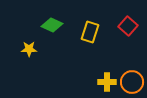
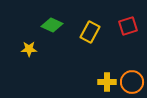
red square: rotated 30 degrees clockwise
yellow rectangle: rotated 10 degrees clockwise
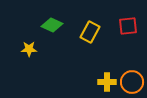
red square: rotated 12 degrees clockwise
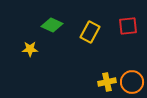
yellow star: moved 1 px right
yellow cross: rotated 12 degrees counterclockwise
